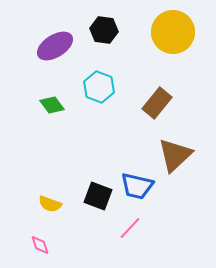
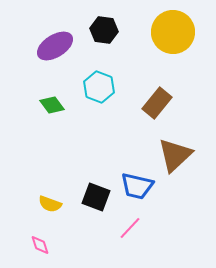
black square: moved 2 px left, 1 px down
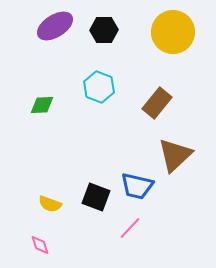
black hexagon: rotated 8 degrees counterclockwise
purple ellipse: moved 20 px up
green diamond: moved 10 px left; rotated 55 degrees counterclockwise
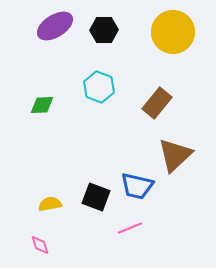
yellow semicircle: rotated 150 degrees clockwise
pink line: rotated 25 degrees clockwise
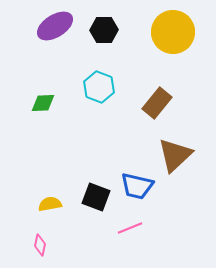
green diamond: moved 1 px right, 2 px up
pink diamond: rotated 30 degrees clockwise
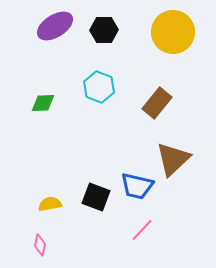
brown triangle: moved 2 px left, 4 px down
pink line: moved 12 px right, 2 px down; rotated 25 degrees counterclockwise
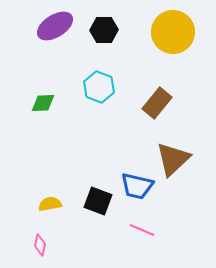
black square: moved 2 px right, 4 px down
pink line: rotated 70 degrees clockwise
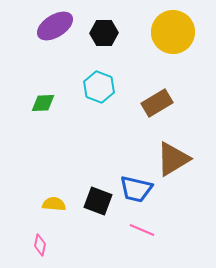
black hexagon: moved 3 px down
brown rectangle: rotated 20 degrees clockwise
brown triangle: rotated 12 degrees clockwise
blue trapezoid: moved 1 px left, 3 px down
yellow semicircle: moved 4 px right; rotated 15 degrees clockwise
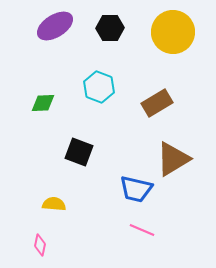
black hexagon: moved 6 px right, 5 px up
black square: moved 19 px left, 49 px up
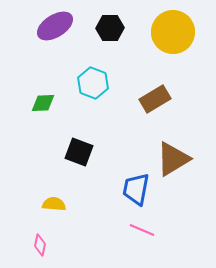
cyan hexagon: moved 6 px left, 4 px up
brown rectangle: moved 2 px left, 4 px up
blue trapezoid: rotated 88 degrees clockwise
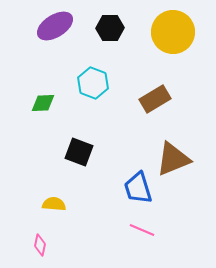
brown triangle: rotated 9 degrees clockwise
blue trapezoid: moved 2 px right, 1 px up; rotated 28 degrees counterclockwise
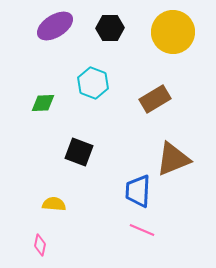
blue trapezoid: moved 3 px down; rotated 20 degrees clockwise
